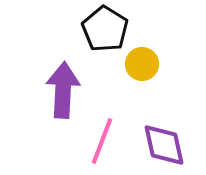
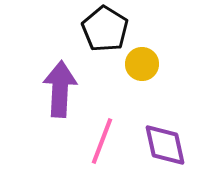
purple arrow: moved 3 px left, 1 px up
purple diamond: moved 1 px right
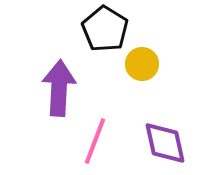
purple arrow: moved 1 px left, 1 px up
pink line: moved 7 px left
purple diamond: moved 2 px up
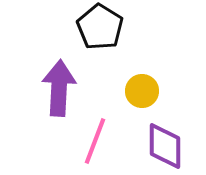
black pentagon: moved 5 px left, 2 px up
yellow circle: moved 27 px down
purple diamond: moved 3 px down; rotated 12 degrees clockwise
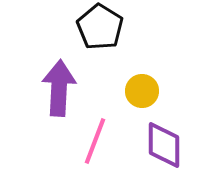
purple diamond: moved 1 px left, 1 px up
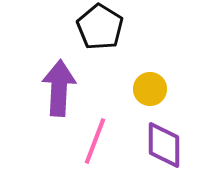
yellow circle: moved 8 px right, 2 px up
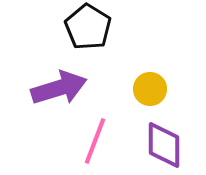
black pentagon: moved 12 px left
purple arrow: rotated 70 degrees clockwise
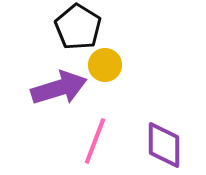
black pentagon: moved 10 px left
yellow circle: moved 45 px left, 24 px up
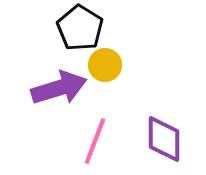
black pentagon: moved 2 px right, 1 px down
purple diamond: moved 6 px up
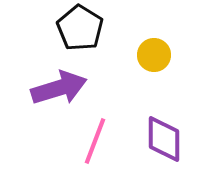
yellow circle: moved 49 px right, 10 px up
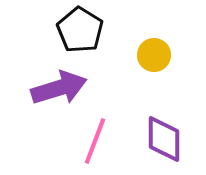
black pentagon: moved 2 px down
